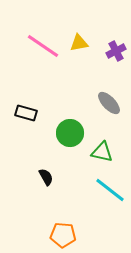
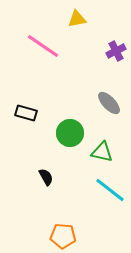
yellow triangle: moved 2 px left, 24 px up
orange pentagon: moved 1 px down
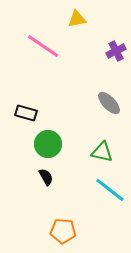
green circle: moved 22 px left, 11 px down
orange pentagon: moved 5 px up
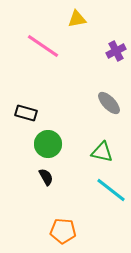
cyan line: moved 1 px right
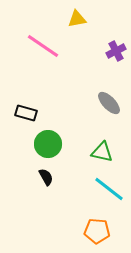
cyan line: moved 2 px left, 1 px up
orange pentagon: moved 34 px right
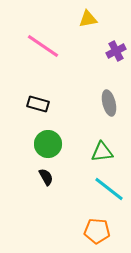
yellow triangle: moved 11 px right
gray ellipse: rotated 30 degrees clockwise
black rectangle: moved 12 px right, 9 px up
green triangle: rotated 20 degrees counterclockwise
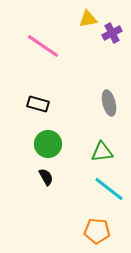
purple cross: moved 4 px left, 18 px up
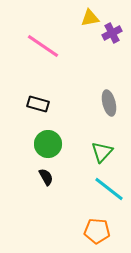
yellow triangle: moved 2 px right, 1 px up
green triangle: rotated 40 degrees counterclockwise
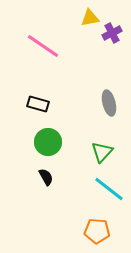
green circle: moved 2 px up
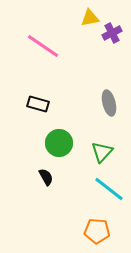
green circle: moved 11 px right, 1 px down
